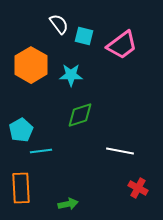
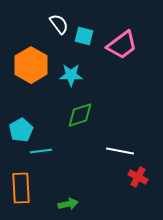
red cross: moved 11 px up
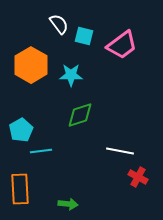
orange rectangle: moved 1 px left, 1 px down
green arrow: rotated 18 degrees clockwise
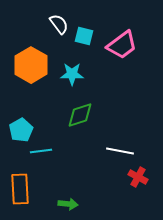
cyan star: moved 1 px right, 1 px up
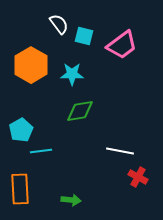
green diamond: moved 4 px up; rotated 8 degrees clockwise
green arrow: moved 3 px right, 4 px up
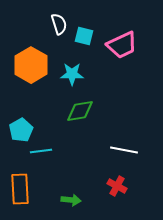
white semicircle: rotated 20 degrees clockwise
pink trapezoid: rotated 12 degrees clockwise
white line: moved 4 px right, 1 px up
red cross: moved 21 px left, 9 px down
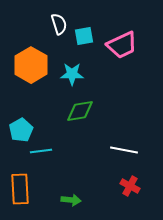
cyan square: rotated 24 degrees counterclockwise
red cross: moved 13 px right
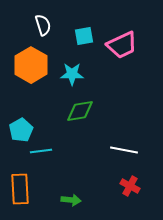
white semicircle: moved 16 px left, 1 px down
